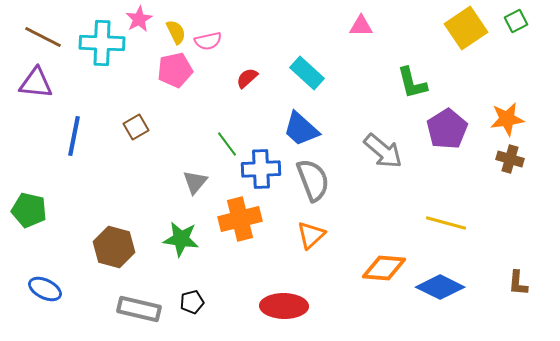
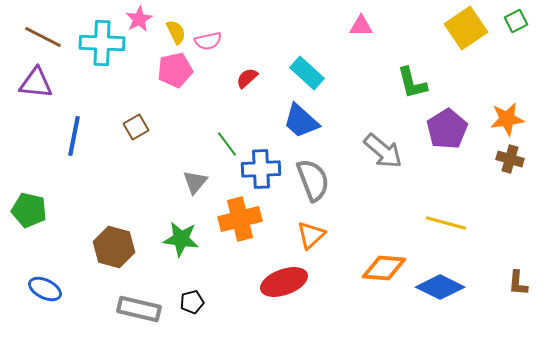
blue trapezoid: moved 8 px up
red ellipse: moved 24 px up; rotated 21 degrees counterclockwise
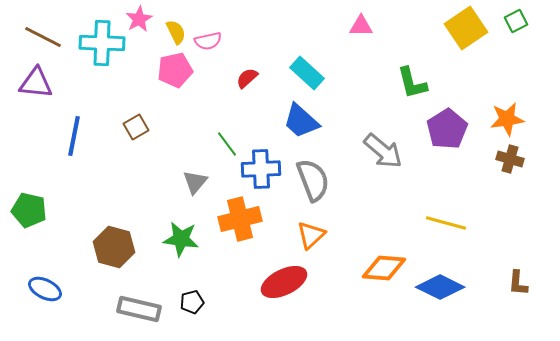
red ellipse: rotated 6 degrees counterclockwise
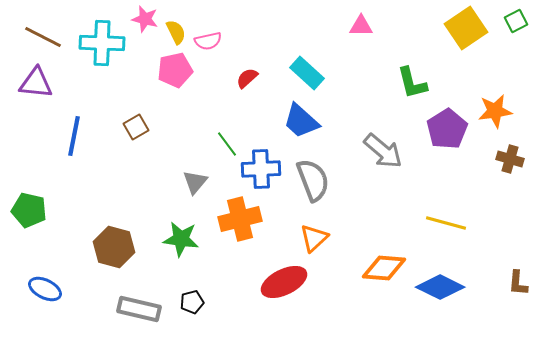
pink star: moved 6 px right; rotated 28 degrees counterclockwise
orange star: moved 12 px left, 8 px up
orange triangle: moved 3 px right, 3 px down
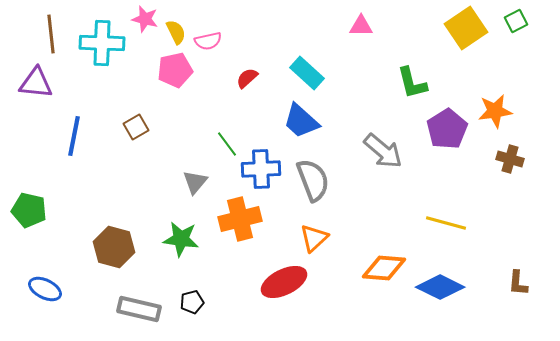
brown line: moved 8 px right, 3 px up; rotated 57 degrees clockwise
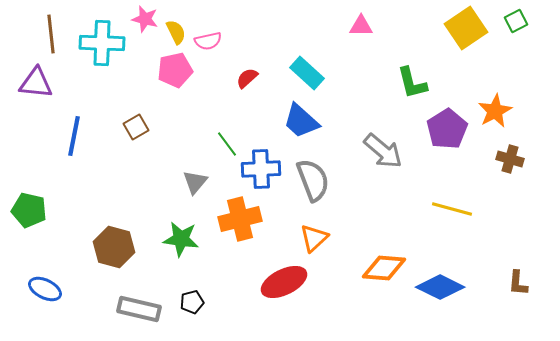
orange star: rotated 20 degrees counterclockwise
yellow line: moved 6 px right, 14 px up
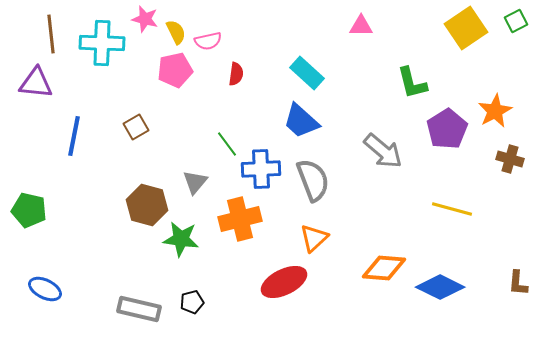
red semicircle: moved 11 px left, 4 px up; rotated 140 degrees clockwise
brown hexagon: moved 33 px right, 42 px up
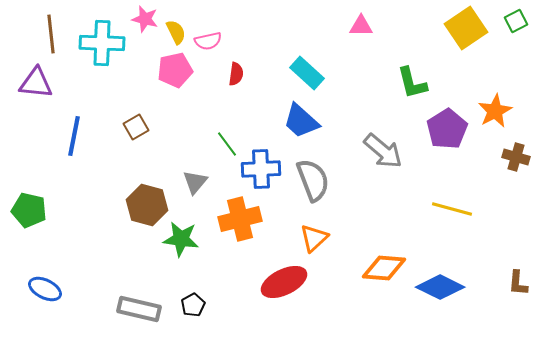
brown cross: moved 6 px right, 2 px up
black pentagon: moved 1 px right, 3 px down; rotated 15 degrees counterclockwise
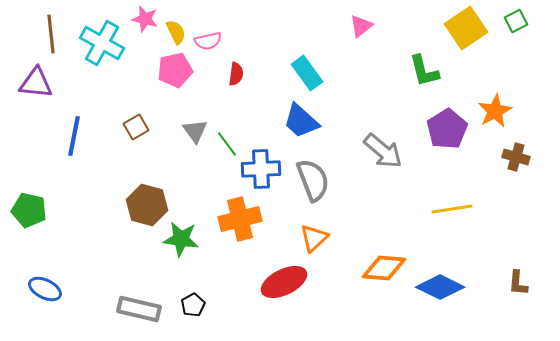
pink triangle: rotated 40 degrees counterclockwise
cyan cross: rotated 27 degrees clockwise
cyan rectangle: rotated 12 degrees clockwise
green L-shape: moved 12 px right, 12 px up
gray triangle: moved 51 px up; rotated 16 degrees counterclockwise
yellow line: rotated 24 degrees counterclockwise
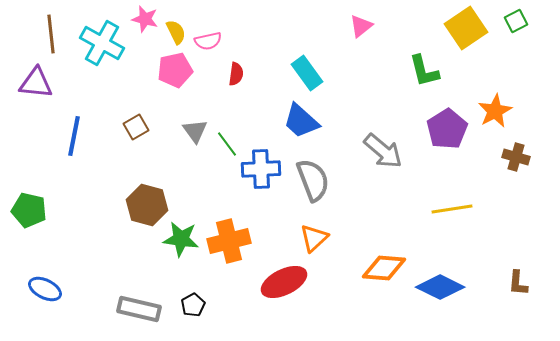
orange cross: moved 11 px left, 22 px down
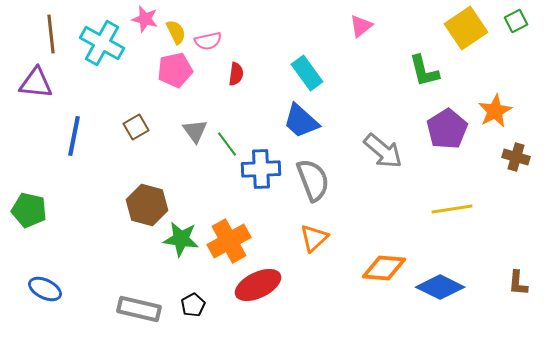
orange cross: rotated 15 degrees counterclockwise
red ellipse: moved 26 px left, 3 px down
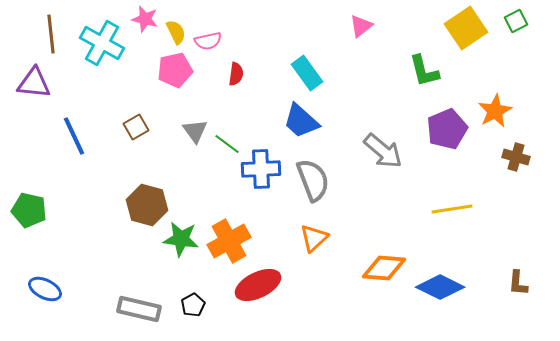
purple triangle: moved 2 px left
purple pentagon: rotated 9 degrees clockwise
blue line: rotated 36 degrees counterclockwise
green line: rotated 16 degrees counterclockwise
